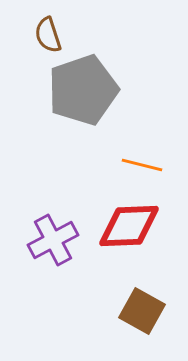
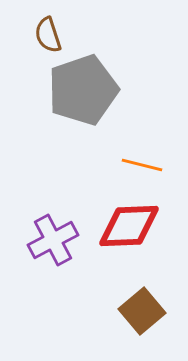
brown square: rotated 21 degrees clockwise
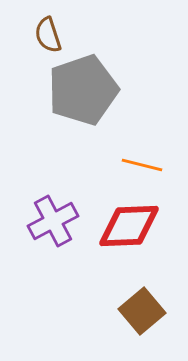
purple cross: moved 19 px up
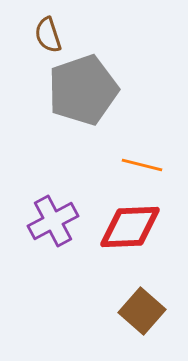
red diamond: moved 1 px right, 1 px down
brown square: rotated 9 degrees counterclockwise
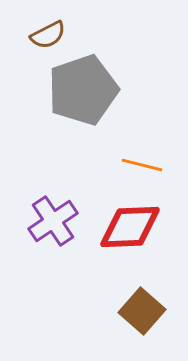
brown semicircle: rotated 99 degrees counterclockwise
purple cross: rotated 6 degrees counterclockwise
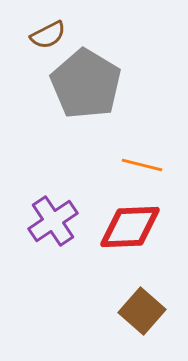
gray pentagon: moved 3 px right, 6 px up; rotated 22 degrees counterclockwise
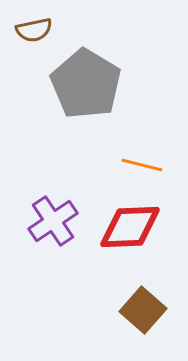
brown semicircle: moved 14 px left, 5 px up; rotated 15 degrees clockwise
brown square: moved 1 px right, 1 px up
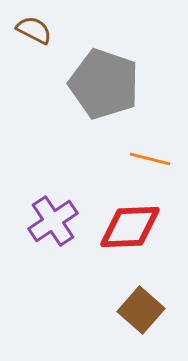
brown semicircle: rotated 141 degrees counterclockwise
gray pentagon: moved 18 px right; rotated 12 degrees counterclockwise
orange line: moved 8 px right, 6 px up
brown square: moved 2 px left
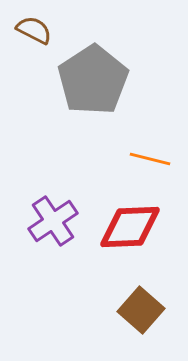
gray pentagon: moved 11 px left, 4 px up; rotated 20 degrees clockwise
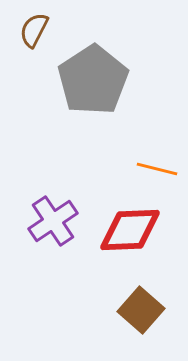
brown semicircle: rotated 90 degrees counterclockwise
orange line: moved 7 px right, 10 px down
red diamond: moved 3 px down
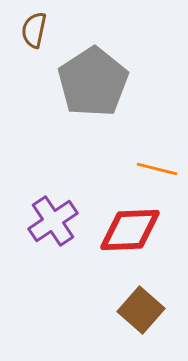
brown semicircle: rotated 15 degrees counterclockwise
gray pentagon: moved 2 px down
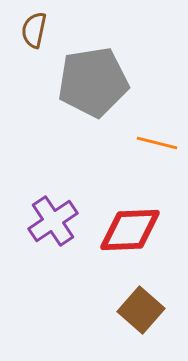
gray pentagon: rotated 24 degrees clockwise
orange line: moved 26 px up
